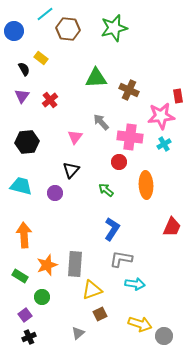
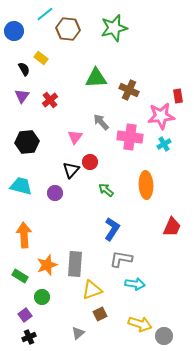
red circle: moved 29 px left
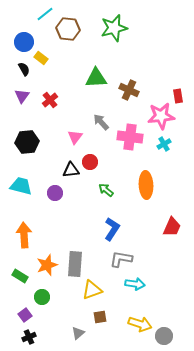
blue circle: moved 10 px right, 11 px down
black triangle: rotated 42 degrees clockwise
brown square: moved 3 px down; rotated 16 degrees clockwise
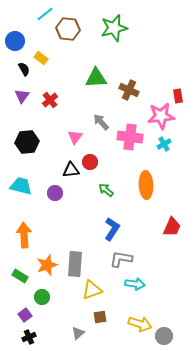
blue circle: moved 9 px left, 1 px up
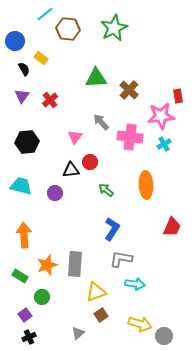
green star: rotated 12 degrees counterclockwise
brown cross: rotated 18 degrees clockwise
yellow triangle: moved 4 px right, 2 px down
brown square: moved 1 px right, 2 px up; rotated 24 degrees counterclockwise
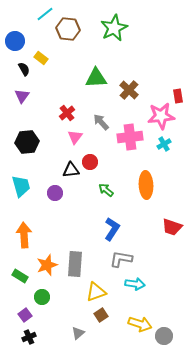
red cross: moved 17 px right, 13 px down
pink cross: rotated 15 degrees counterclockwise
cyan trapezoid: rotated 60 degrees clockwise
red trapezoid: rotated 85 degrees clockwise
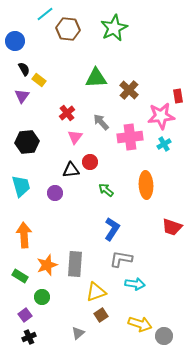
yellow rectangle: moved 2 px left, 22 px down
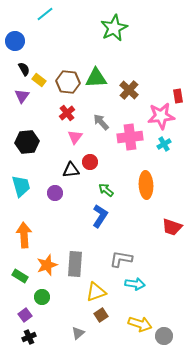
brown hexagon: moved 53 px down
blue L-shape: moved 12 px left, 13 px up
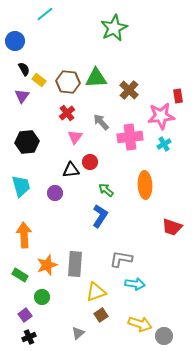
orange ellipse: moved 1 px left
green rectangle: moved 1 px up
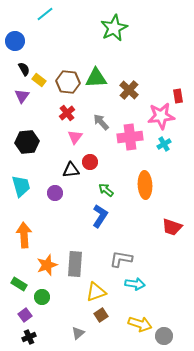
green rectangle: moved 1 px left, 9 px down
